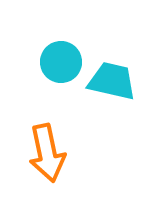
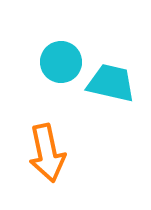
cyan trapezoid: moved 1 px left, 2 px down
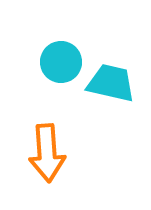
orange arrow: rotated 8 degrees clockwise
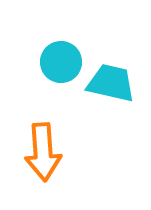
orange arrow: moved 4 px left, 1 px up
